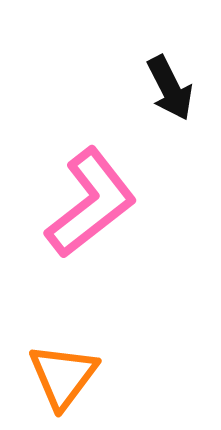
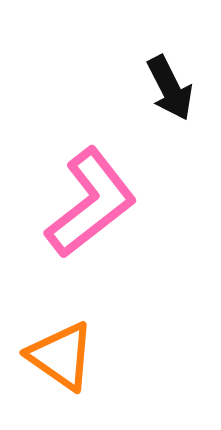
orange triangle: moved 2 px left, 20 px up; rotated 32 degrees counterclockwise
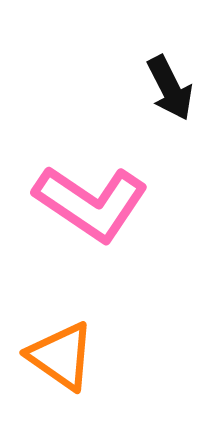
pink L-shape: rotated 72 degrees clockwise
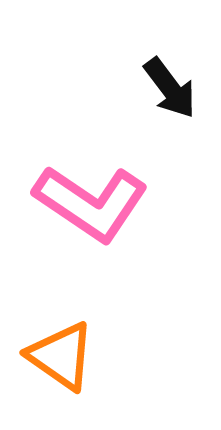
black arrow: rotated 10 degrees counterclockwise
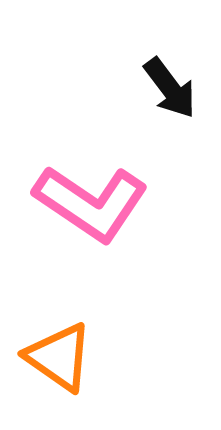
orange triangle: moved 2 px left, 1 px down
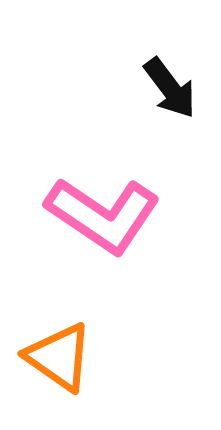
pink L-shape: moved 12 px right, 12 px down
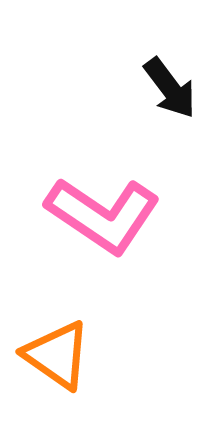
orange triangle: moved 2 px left, 2 px up
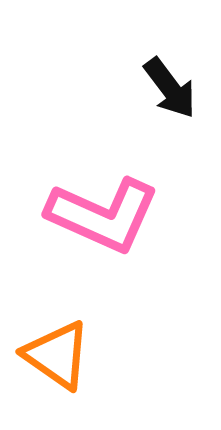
pink L-shape: rotated 10 degrees counterclockwise
